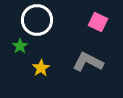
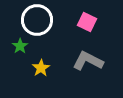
pink square: moved 11 px left
gray L-shape: moved 1 px up
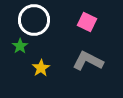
white circle: moved 3 px left
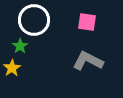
pink square: rotated 18 degrees counterclockwise
yellow star: moved 29 px left
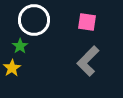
gray L-shape: rotated 72 degrees counterclockwise
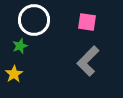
green star: rotated 14 degrees clockwise
yellow star: moved 2 px right, 6 px down
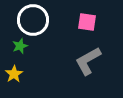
white circle: moved 1 px left
gray L-shape: rotated 16 degrees clockwise
